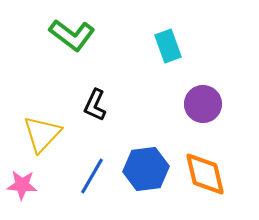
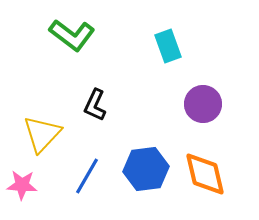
blue line: moved 5 px left
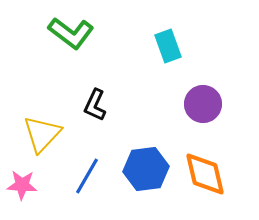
green L-shape: moved 1 px left, 2 px up
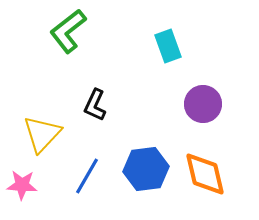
green L-shape: moved 3 px left, 2 px up; rotated 105 degrees clockwise
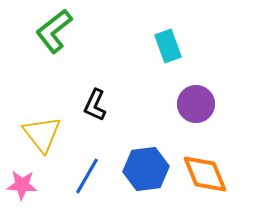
green L-shape: moved 14 px left
purple circle: moved 7 px left
yellow triangle: rotated 21 degrees counterclockwise
orange diamond: rotated 9 degrees counterclockwise
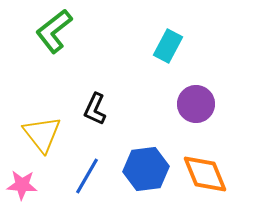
cyan rectangle: rotated 48 degrees clockwise
black L-shape: moved 4 px down
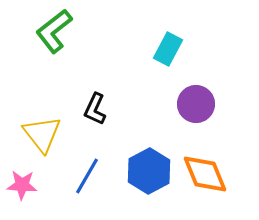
cyan rectangle: moved 3 px down
blue hexagon: moved 3 px right, 2 px down; rotated 21 degrees counterclockwise
